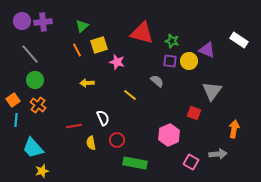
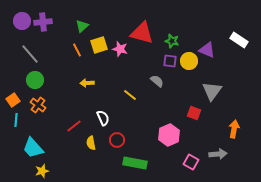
pink star: moved 3 px right, 13 px up
red line: rotated 28 degrees counterclockwise
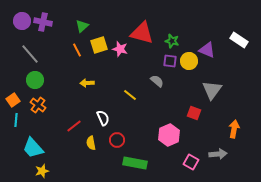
purple cross: rotated 18 degrees clockwise
gray triangle: moved 1 px up
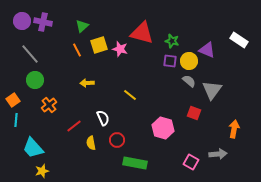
gray semicircle: moved 32 px right
orange cross: moved 11 px right; rotated 14 degrees clockwise
pink hexagon: moved 6 px left, 7 px up; rotated 20 degrees counterclockwise
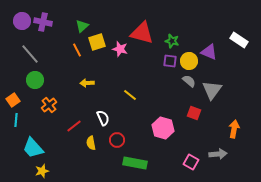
yellow square: moved 2 px left, 3 px up
purple triangle: moved 2 px right, 2 px down
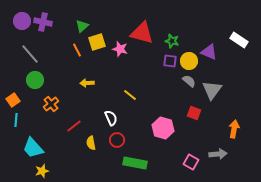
orange cross: moved 2 px right, 1 px up
white semicircle: moved 8 px right
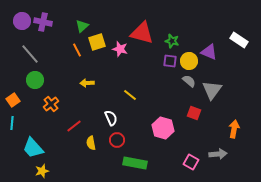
cyan line: moved 4 px left, 3 px down
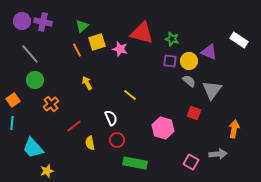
green star: moved 2 px up
yellow arrow: rotated 64 degrees clockwise
yellow semicircle: moved 1 px left
yellow star: moved 5 px right
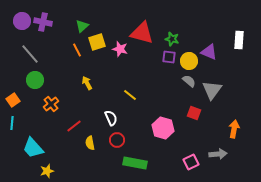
white rectangle: rotated 60 degrees clockwise
purple square: moved 1 px left, 4 px up
pink square: rotated 35 degrees clockwise
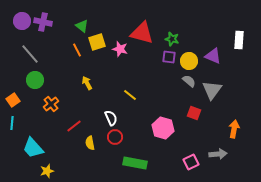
green triangle: rotated 40 degrees counterclockwise
purple triangle: moved 4 px right, 4 px down
red circle: moved 2 px left, 3 px up
